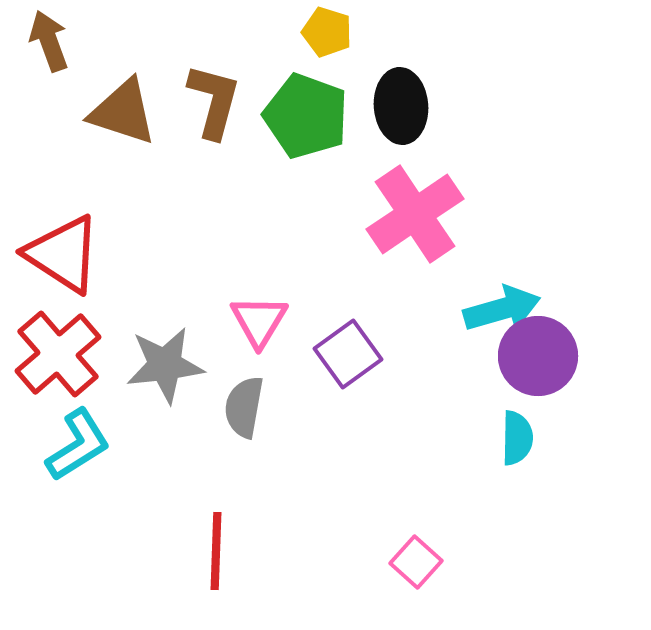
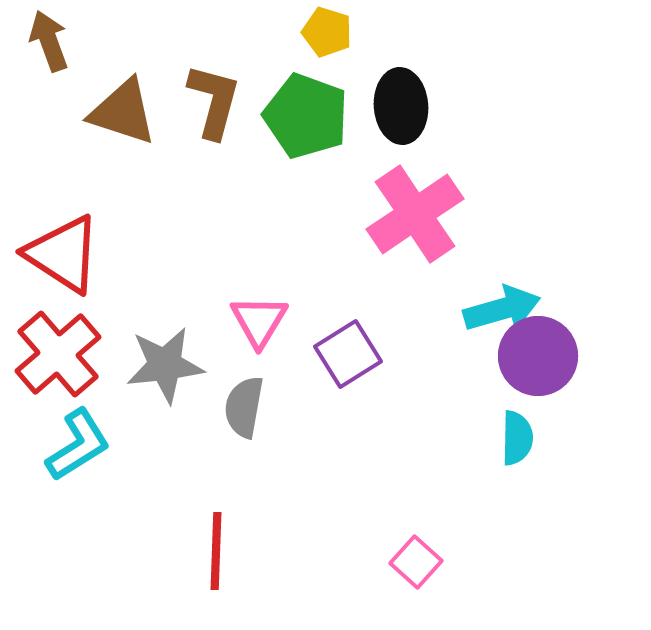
purple square: rotated 4 degrees clockwise
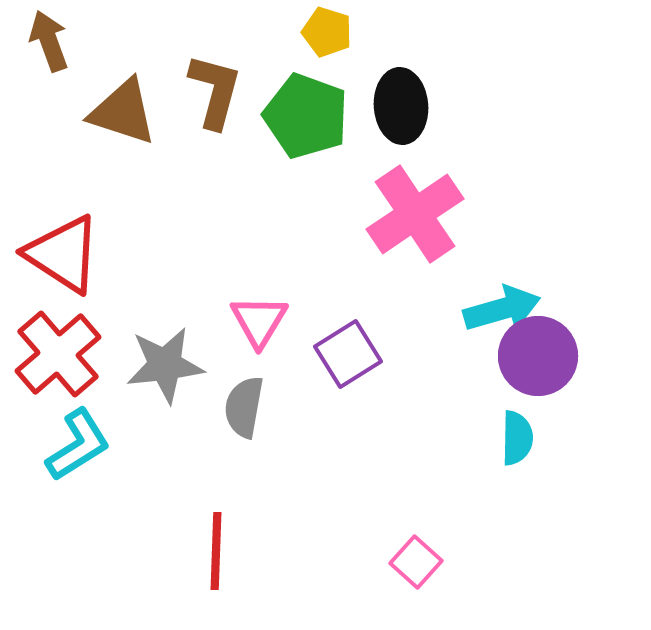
brown L-shape: moved 1 px right, 10 px up
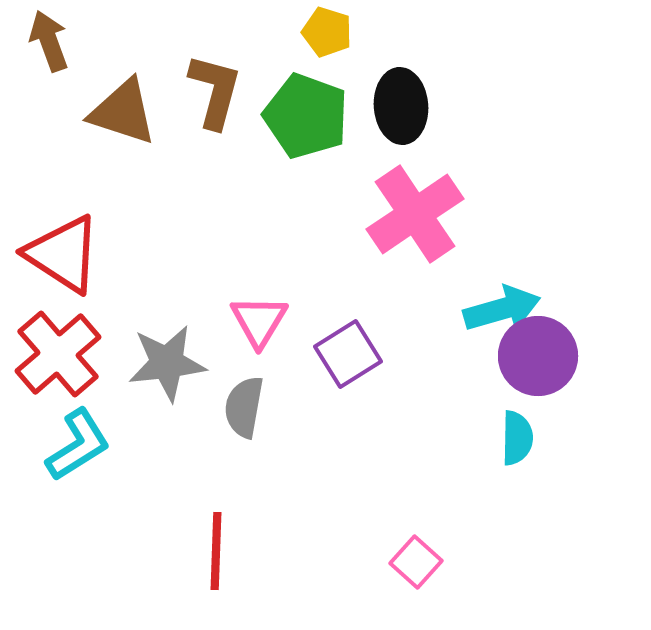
gray star: moved 2 px right, 2 px up
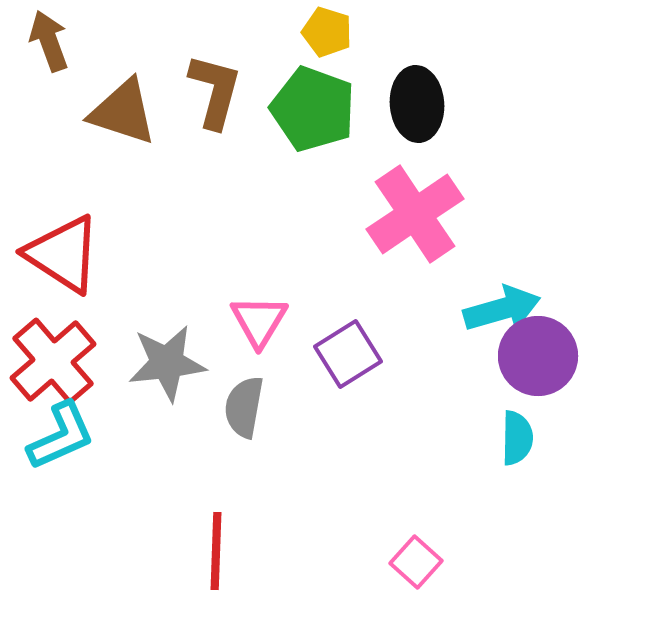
black ellipse: moved 16 px right, 2 px up
green pentagon: moved 7 px right, 7 px up
red cross: moved 5 px left, 7 px down
cyan L-shape: moved 17 px left, 9 px up; rotated 8 degrees clockwise
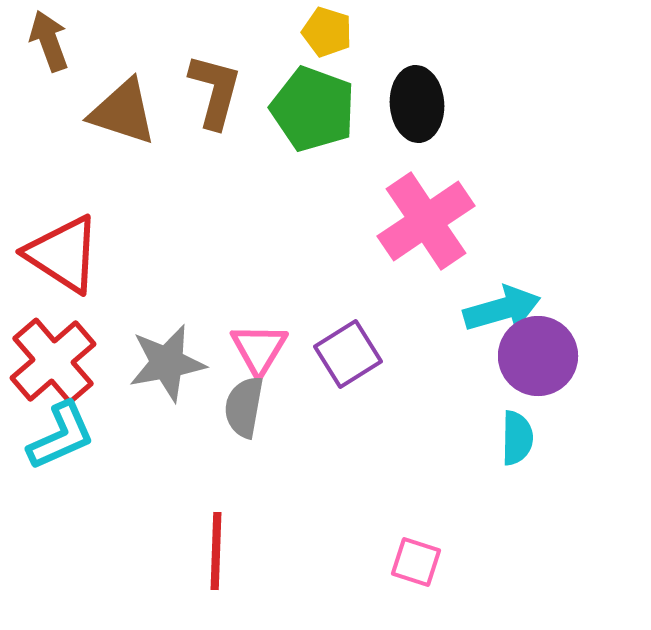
pink cross: moved 11 px right, 7 px down
pink triangle: moved 28 px down
gray star: rotated 4 degrees counterclockwise
pink square: rotated 24 degrees counterclockwise
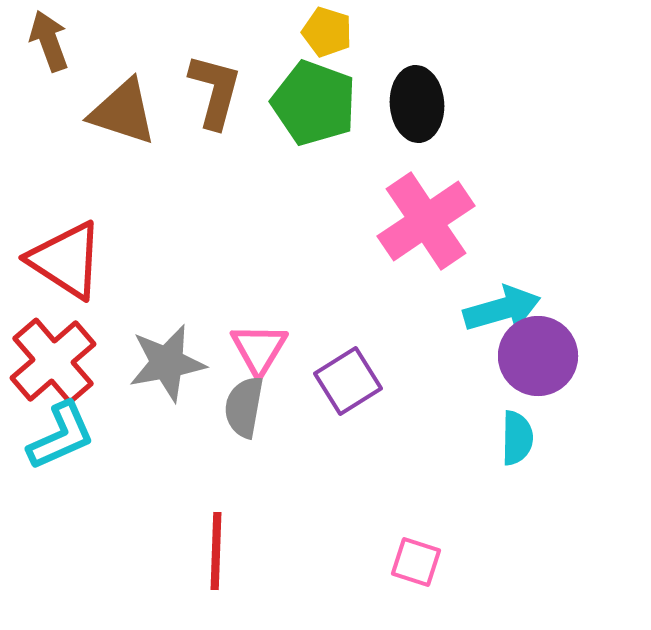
green pentagon: moved 1 px right, 6 px up
red triangle: moved 3 px right, 6 px down
purple square: moved 27 px down
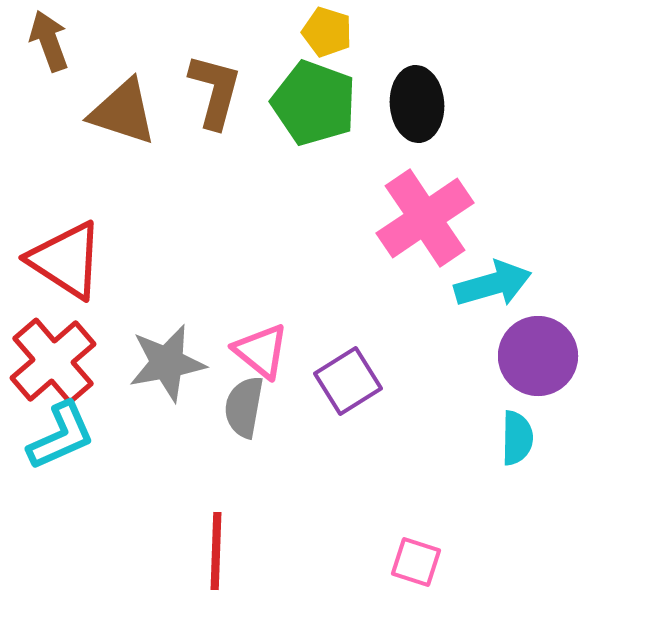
pink cross: moved 1 px left, 3 px up
cyan arrow: moved 9 px left, 25 px up
pink triangle: moved 2 px right, 2 px down; rotated 22 degrees counterclockwise
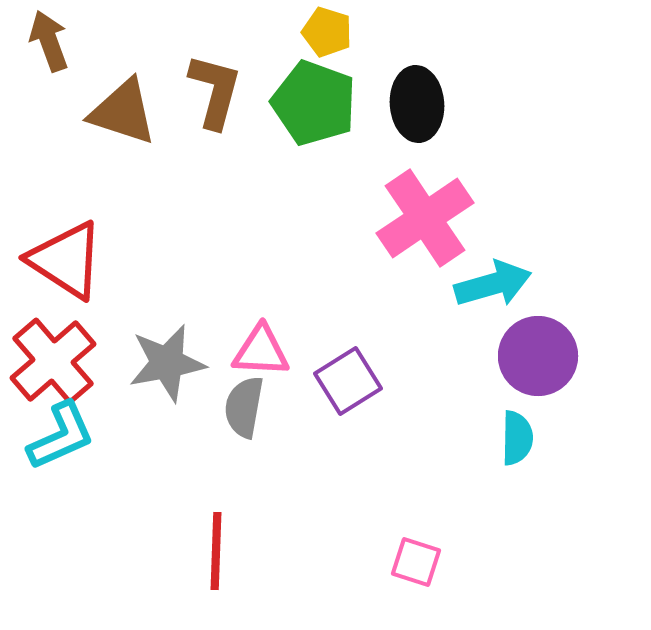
pink triangle: rotated 36 degrees counterclockwise
